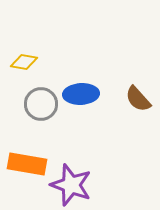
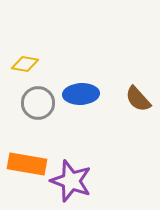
yellow diamond: moved 1 px right, 2 px down
gray circle: moved 3 px left, 1 px up
purple star: moved 4 px up
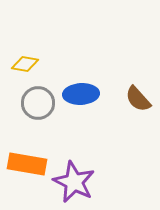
purple star: moved 3 px right, 1 px down; rotated 6 degrees clockwise
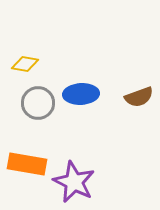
brown semicircle: moved 1 px right, 2 px up; rotated 68 degrees counterclockwise
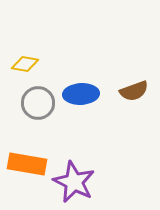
brown semicircle: moved 5 px left, 6 px up
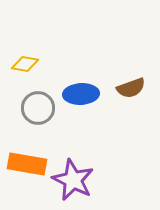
brown semicircle: moved 3 px left, 3 px up
gray circle: moved 5 px down
purple star: moved 1 px left, 2 px up
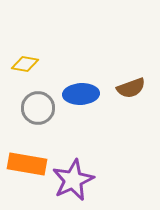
purple star: rotated 21 degrees clockwise
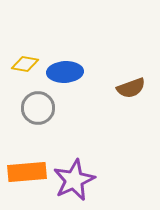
blue ellipse: moved 16 px left, 22 px up
orange rectangle: moved 8 px down; rotated 15 degrees counterclockwise
purple star: moved 1 px right
